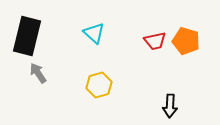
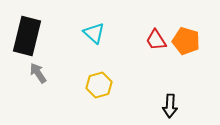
red trapezoid: moved 1 px right, 1 px up; rotated 70 degrees clockwise
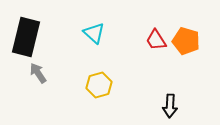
black rectangle: moved 1 px left, 1 px down
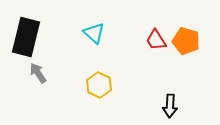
yellow hexagon: rotated 20 degrees counterclockwise
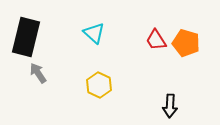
orange pentagon: moved 2 px down
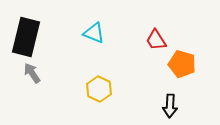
cyan triangle: rotated 20 degrees counterclockwise
orange pentagon: moved 4 px left, 21 px down
gray arrow: moved 6 px left
yellow hexagon: moved 4 px down
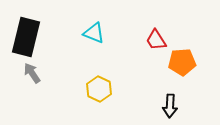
orange pentagon: moved 2 px up; rotated 20 degrees counterclockwise
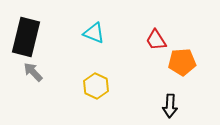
gray arrow: moved 1 px right, 1 px up; rotated 10 degrees counterclockwise
yellow hexagon: moved 3 px left, 3 px up
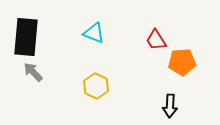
black rectangle: rotated 9 degrees counterclockwise
